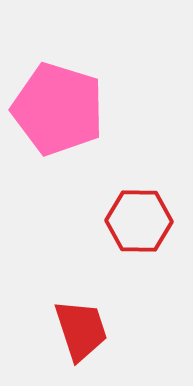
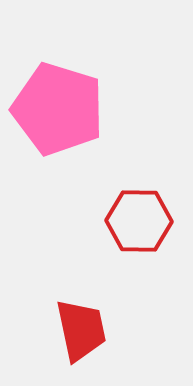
red trapezoid: rotated 6 degrees clockwise
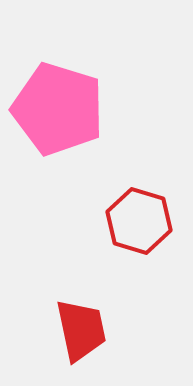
red hexagon: rotated 16 degrees clockwise
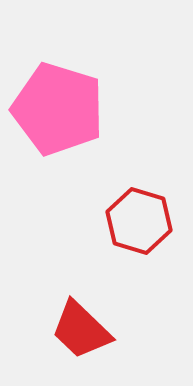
red trapezoid: rotated 146 degrees clockwise
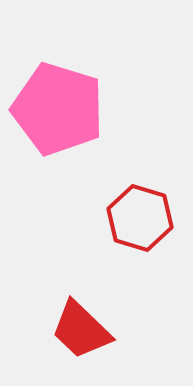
red hexagon: moved 1 px right, 3 px up
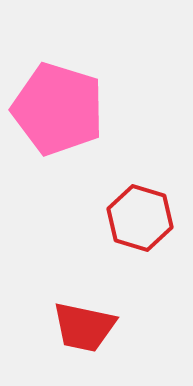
red trapezoid: moved 3 px right, 3 px up; rotated 32 degrees counterclockwise
